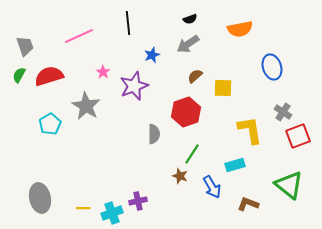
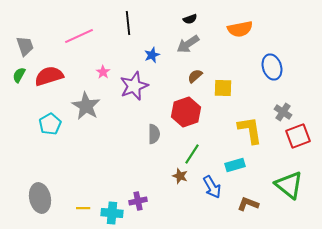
cyan cross: rotated 25 degrees clockwise
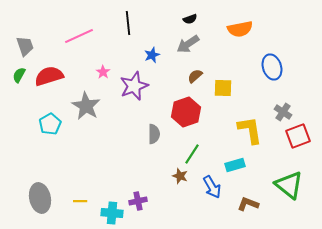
yellow line: moved 3 px left, 7 px up
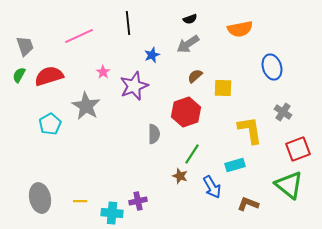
red square: moved 13 px down
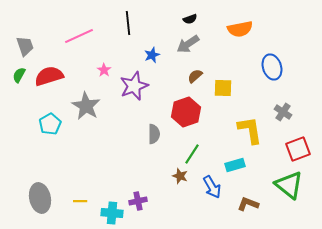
pink star: moved 1 px right, 2 px up
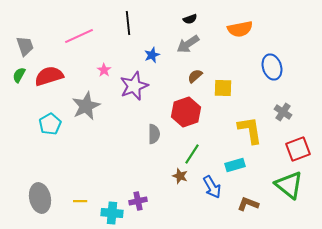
gray star: rotated 16 degrees clockwise
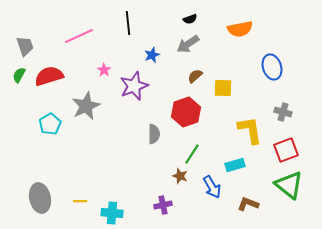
gray cross: rotated 18 degrees counterclockwise
red square: moved 12 px left, 1 px down
purple cross: moved 25 px right, 4 px down
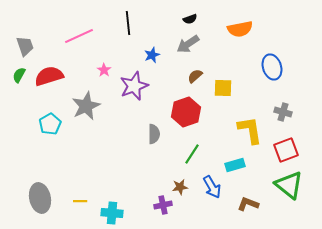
brown star: moved 11 px down; rotated 28 degrees counterclockwise
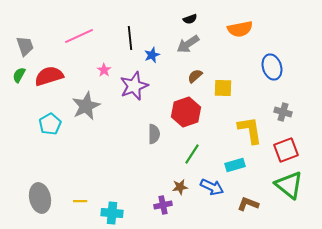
black line: moved 2 px right, 15 px down
blue arrow: rotated 35 degrees counterclockwise
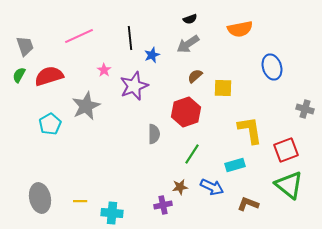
gray cross: moved 22 px right, 3 px up
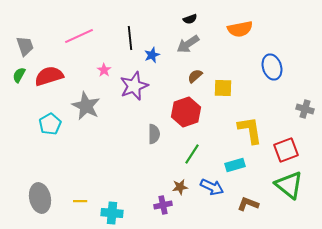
gray star: rotated 20 degrees counterclockwise
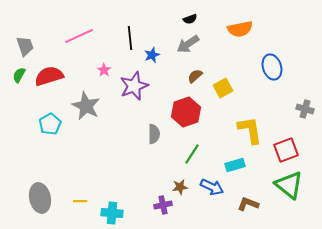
yellow square: rotated 30 degrees counterclockwise
